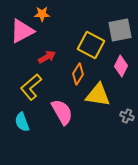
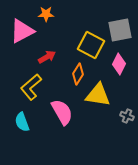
orange star: moved 4 px right
pink diamond: moved 2 px left, 2 px up
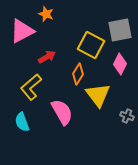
orange star: rotated 21 degrees clockwise
pink diamond: moved 1 px right
yellow triangle: rotated 44 degrees clockwise
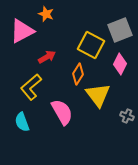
gray square: rotated 10 degrees counterclockwise
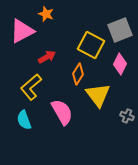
cyan semicircle: moved 2 px right, 2 px up
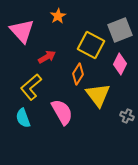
orange star: moved 12 px right, 2 px down; rotated 21 degrees clockwise
pink triangle: rotated 44 degrees counterclockwise
cyan semicircle: moved 1 px left, 2 px up
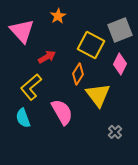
gray cross: moved 12 px left, 16 px down; rotated 24 degrees clockwise
